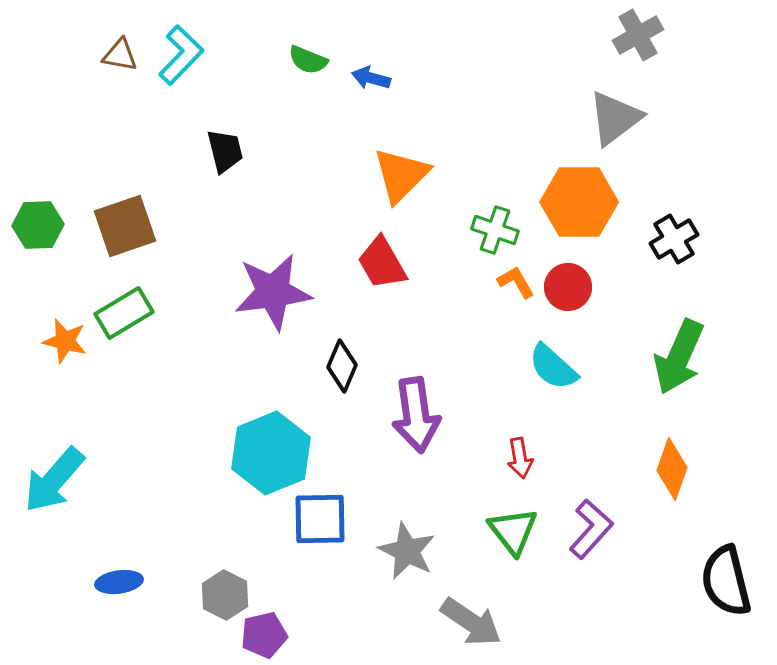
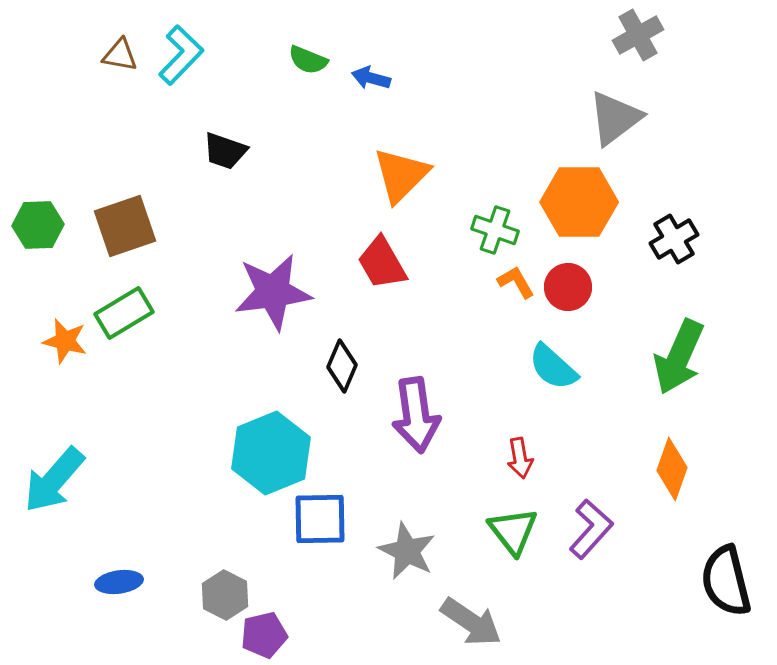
black trapezoid: rotated 123 degrees clockwise
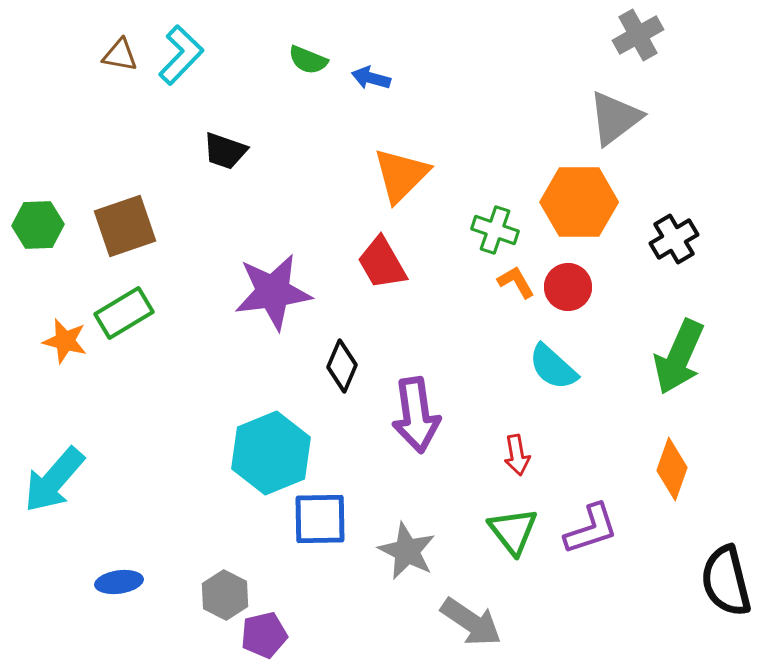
red arrow: moved 3 px left, 3 px up
purple L-shape: rotated 30 degrees clockwise
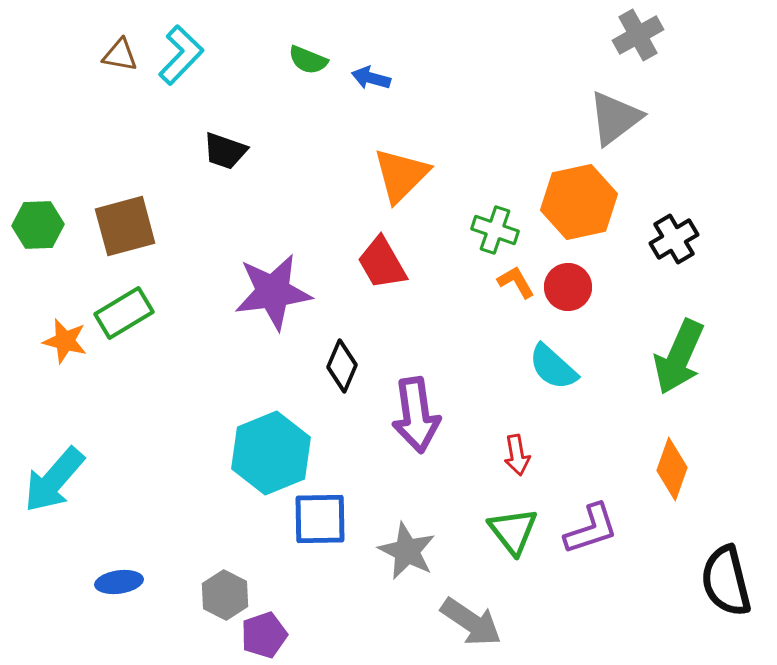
orange hexagon: rotated 12 degrees counterclockwise
brown square: rotated 4 degrees clockwise
purple pentagon: rotated 6 degrees counterclockwise
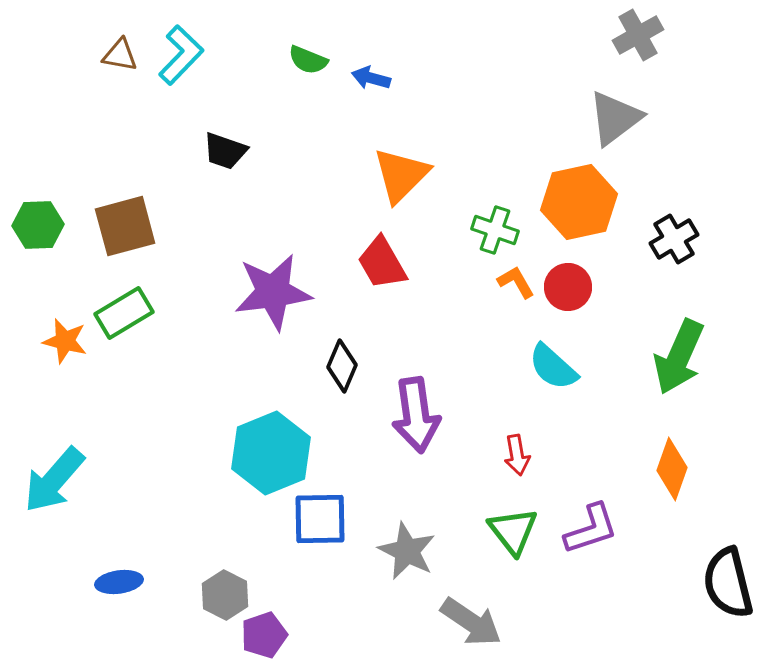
black semicircle: moved 2 px right, 2 px down
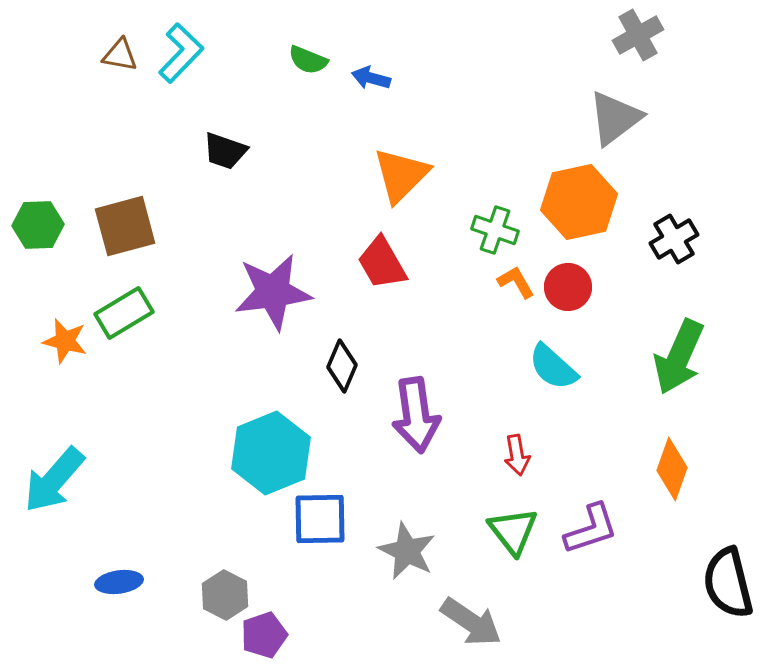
cyan L-shape: moved 2 px up
